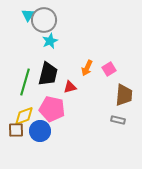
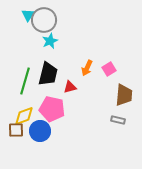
green line: moved 1 px up
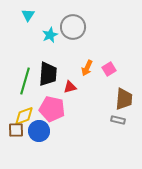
gray circle: moved 29 px right, 7 px down
cyan star: moved 6 px up
black trapezoid: rotated 10 degrees counterclockwise
brown trapezoid: moved 4 px down
blue circle: moved 1 px left
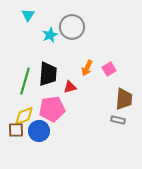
gray circle: moved 1 px left
pink pentagon: rotated 20 degrees counterclockwise
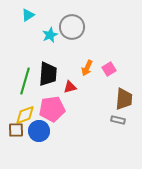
cyan triangle: rotated 24 degrees clockwise
yellow diamond: moved 1 px right, 1 px up
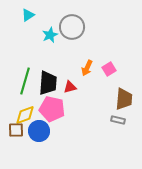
black trapezoid: moved 9 px down
pink pentagon: rotated 20 degrees clockwise
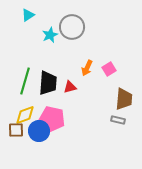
pink pentagon: moved 10 px down
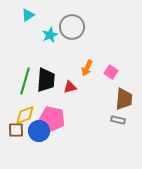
pink square: moved 2 px right, 3 px down; rotated 24 degrees counterclockwise
black trapezoid: moved 2 px left, 3 px up
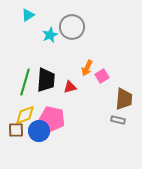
pink square: moved 9 px left, 4 px down; rotated 24 degrees clockwise
green line: moved 1 px down
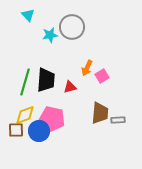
cyan triangle: rotated 40 degrees counterclockwise
cyan star: rotated 14 degrees clockwise
brown trapezoid: moved 24 px left, 14 px down
gray rectangle: rotated 16 degrees counterclockwise
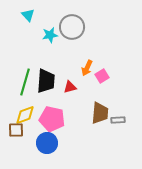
black trapezoid: moved 1 px down
blue circle: moved 8 px right, 12 px down
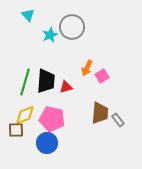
cyan star: rotated 14 degrees counterclockwise
red triangle: moved 4 px left
gray rectangle: rotated 56 degrees clockwise
